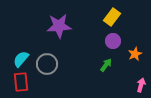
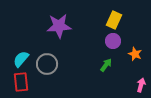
yellow rectangle: moved 2 px right, 3 px down; rotated 12 degrees counterclockwise
orange star: rotated 24 degrees counterclockwise
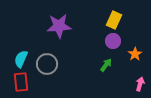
orange star: rotated 16 degrees clockwise
cyan semicircle: rotated 18 degrees counterclockwise
pink arrow: moved 1 px left, 1 px up
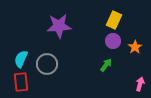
orange star: moved 7 px up
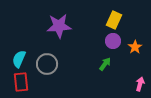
cyan semicircle: moved 2 px left
green arrow: moved 1 px left, 1 px up
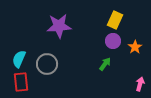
yellow rectangle: moved 1 px right
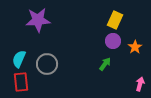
purple star: moved 21 px left, 6 px up
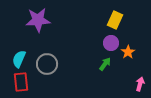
purple circle: moved 2 px left, 2 px down
orange star: moved 7 px left, 5 px down
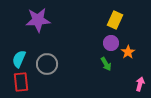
green arrow: moved 1 px right; rotated 112 degrees clockwise
